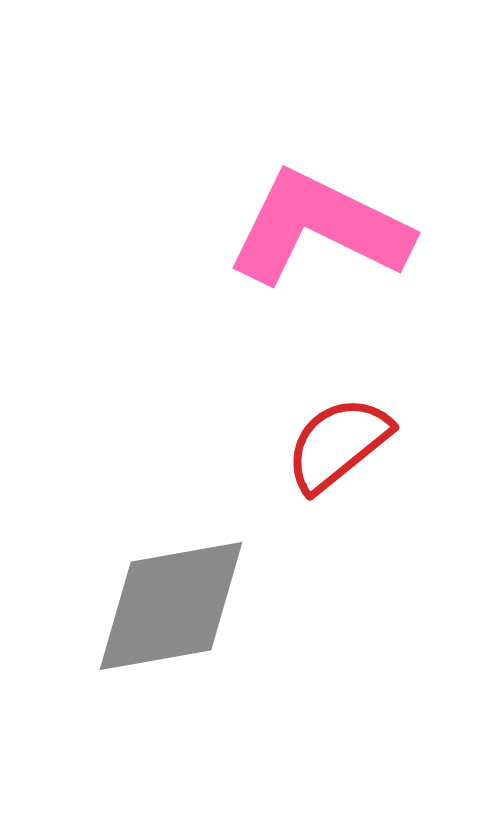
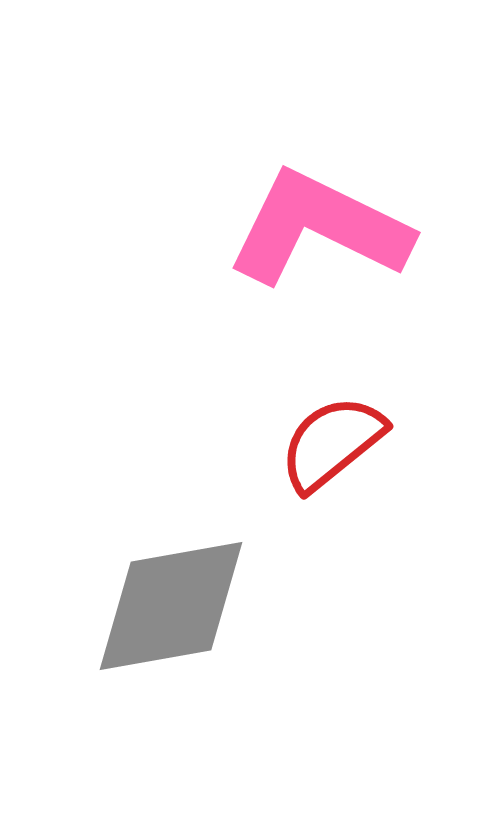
red semicircle: moved 6 px left, 1 px up
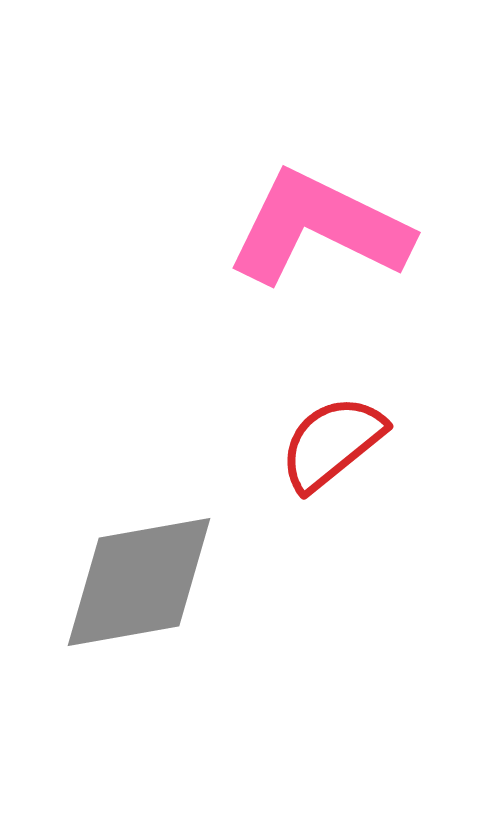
gray diamond: moved 32 px left, 24 px up
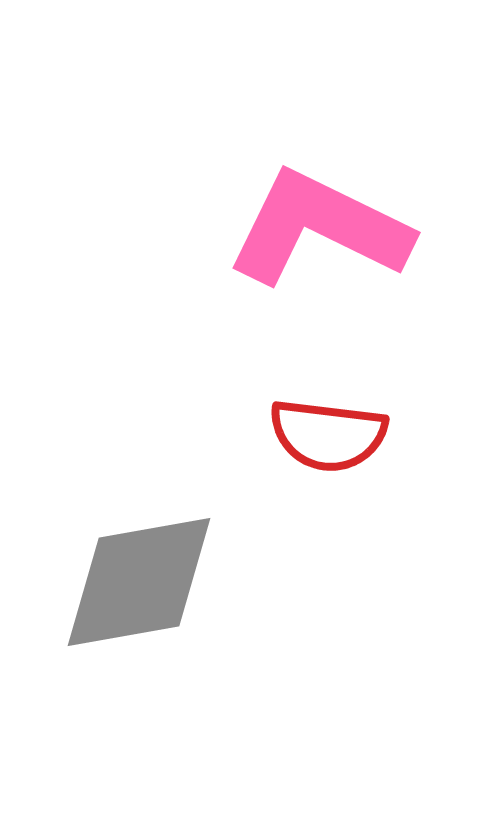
red semicircle: moved 4 px left, 8 px up; rotated 134 degrees counterclockwise
